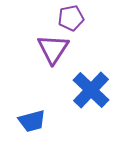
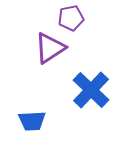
purple triangle: moved 3 px left, 1 px up; rotated 24 degrees clockwise
blue trapezoid: rotated 12 degrees clockwise
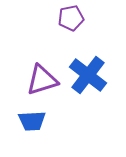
purple triangle: moved 8 px left, 32 px down; rotated 16 degrees clockwise
blue cross: moved 3 px left, 15 px up; rotated 6 degrees counterclockwise
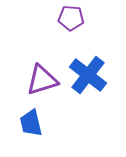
purple pentagon: rotated 15 degrees clockwise
blue trapezoid: moved 1 px left, 2 px down; rotated 80 degrees clockwise
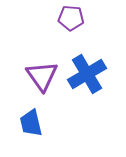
blue cross: moved 1 px left, 1 px up; rotated 21 degrees clockwise
purple triangle: moved 4 px up; rotated 48 degrees counterclockwise
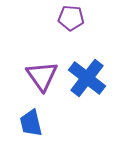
blue cross: moved 4 px down; rotated 21 degrees counterclockwise
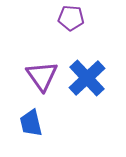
blue cross: rotated 9 degrees clockwise
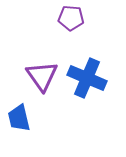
blue cross: rotated 24 degrees counterclockwise
blue trapezoid: moved 12 px left, 5 px up
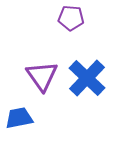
blue cross: rotated 21 degrees clockwise
blue trapezoid: rotated 92 degrees clockwise
